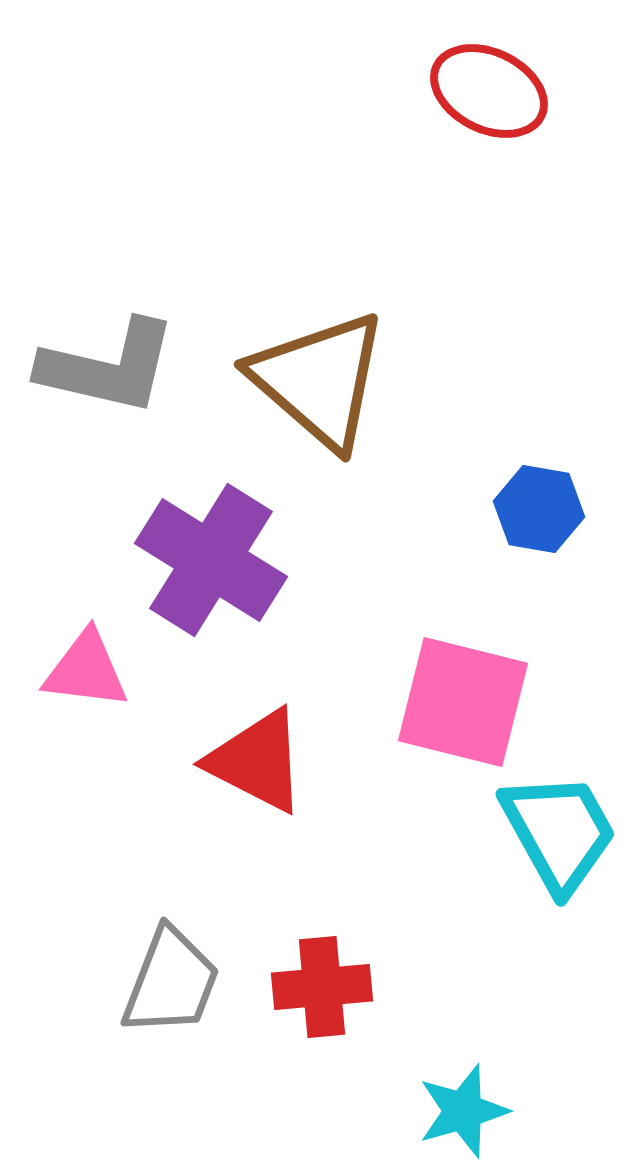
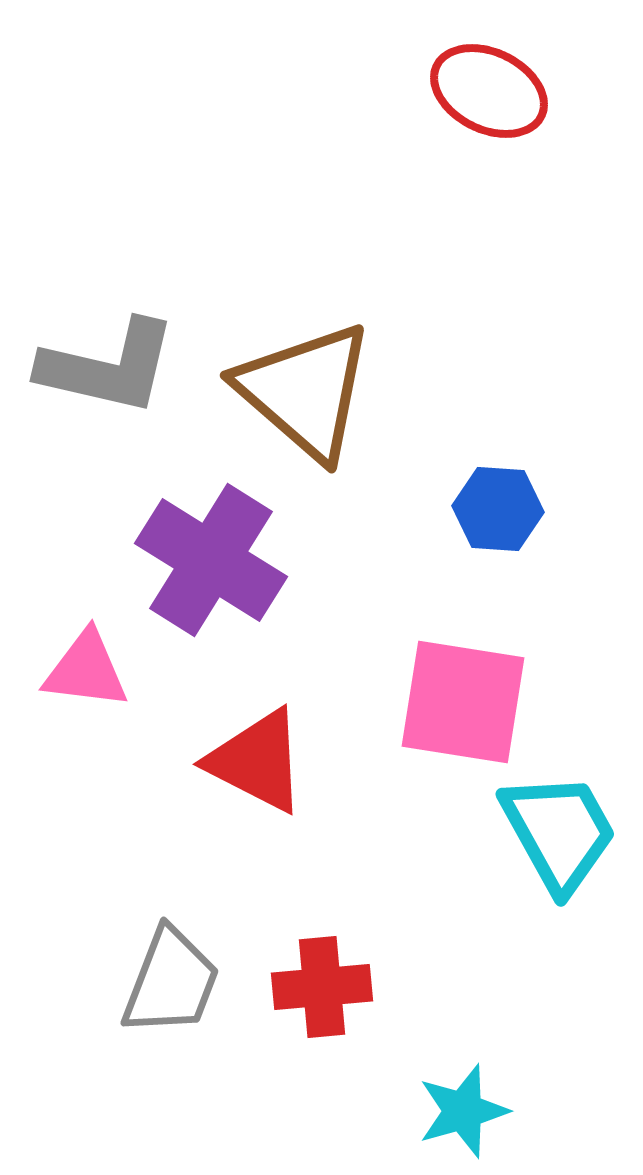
brown triangle: moved 14 px left, 11 px down
blue hexagon: moved 41 px left; rotated 6 degrees counterclockwise
pink square: rotated 5 degrees counterclockwise
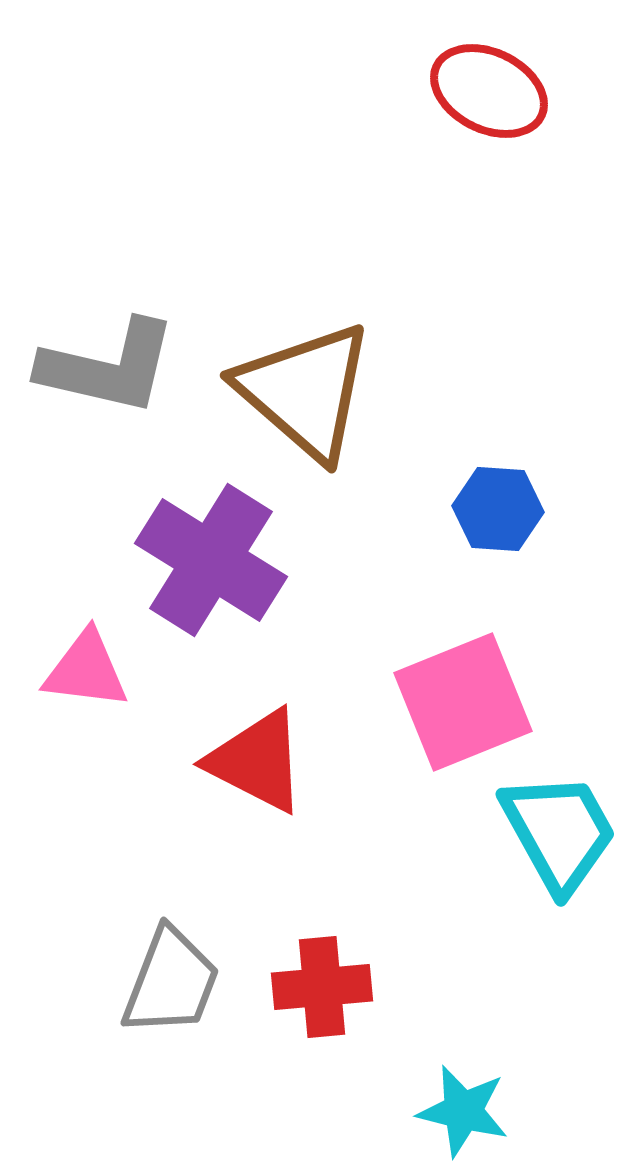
pink square: rotated 31 degrees counterclockwise
cyan star: rotated 30 degrees clockwise
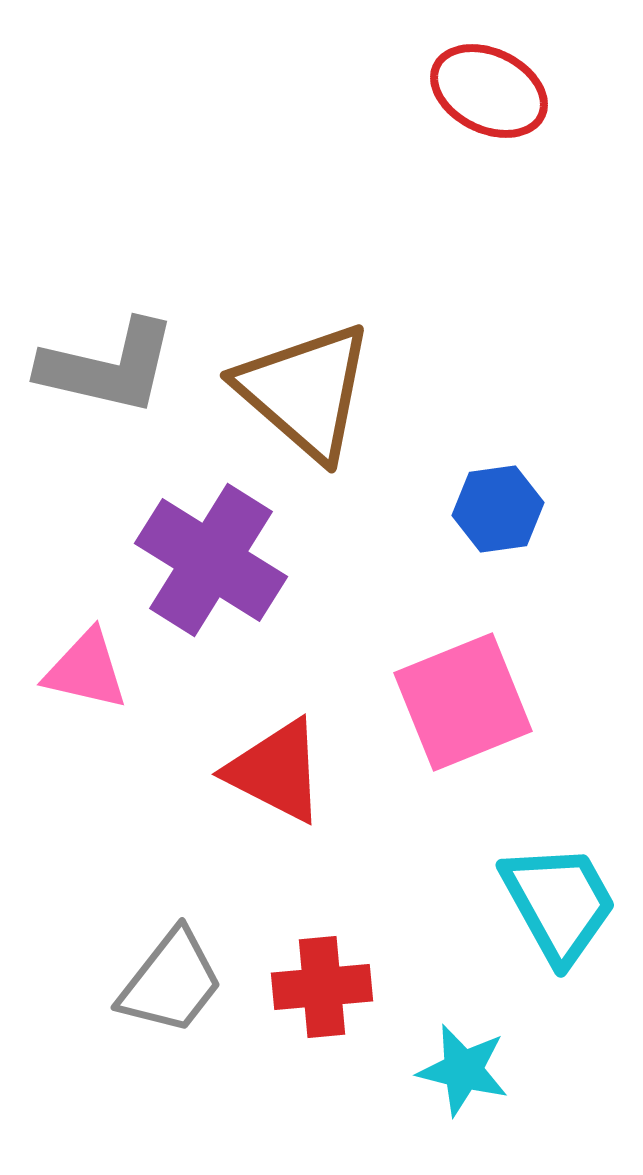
blue hexagon: rotated 12 degrees counterclockwise
pink triangle: rotated 6 degrees clockwise
red triangle: moved 19 px right, 10 px down
cyan trapezoid: moved 71 px down
gray trapezoid: rotated 17 degrees clockwise
cyan star: moved 41 px up
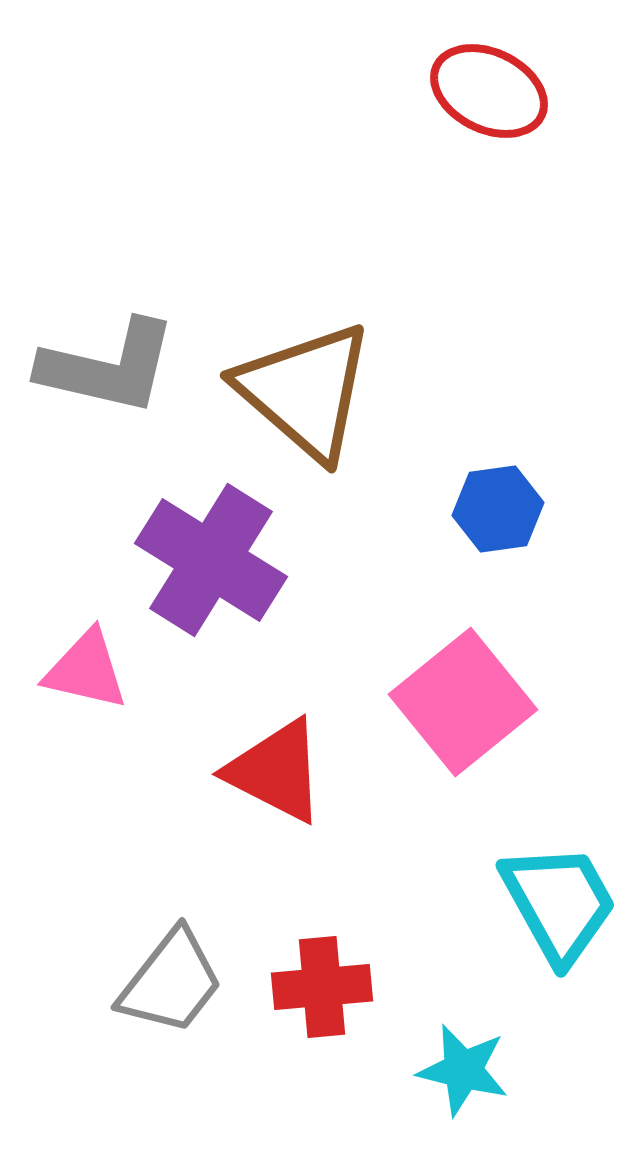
pink square: rotated 17 degrees counterclockwise
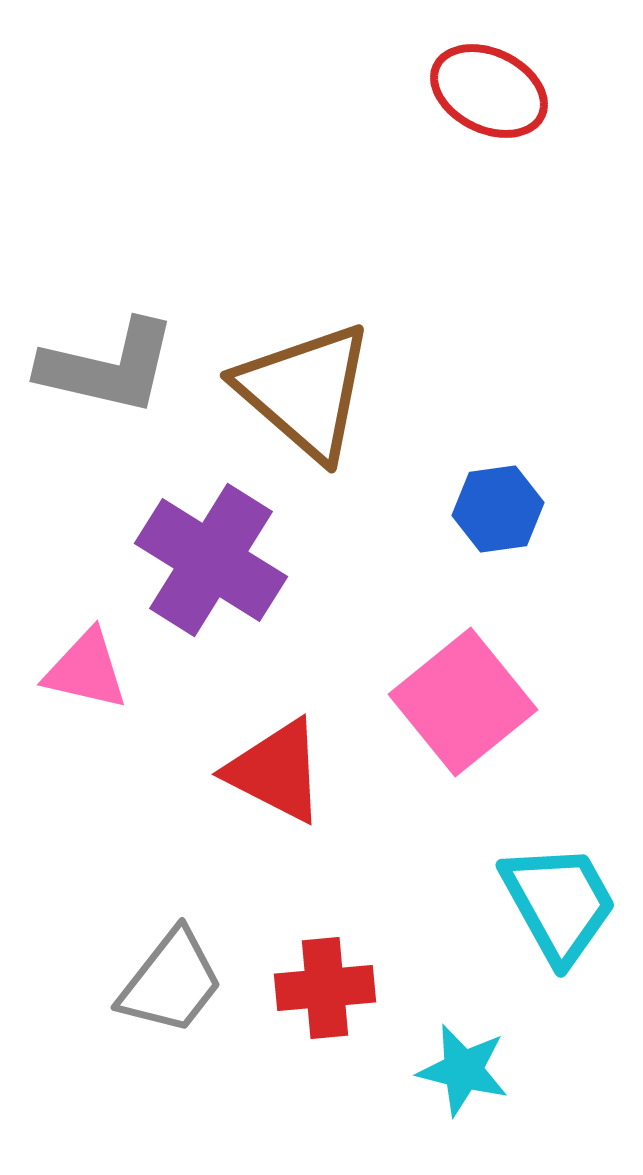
red cross: moved 3 px right, 1 px down
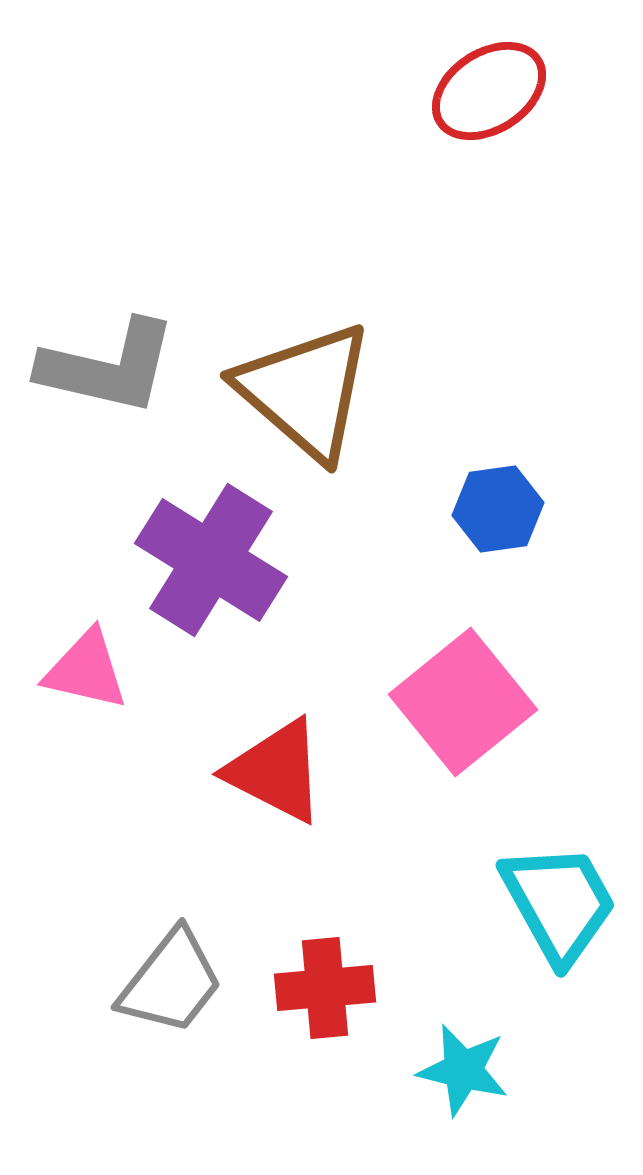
red ellipse: rotated 59 degrees counterclockwise
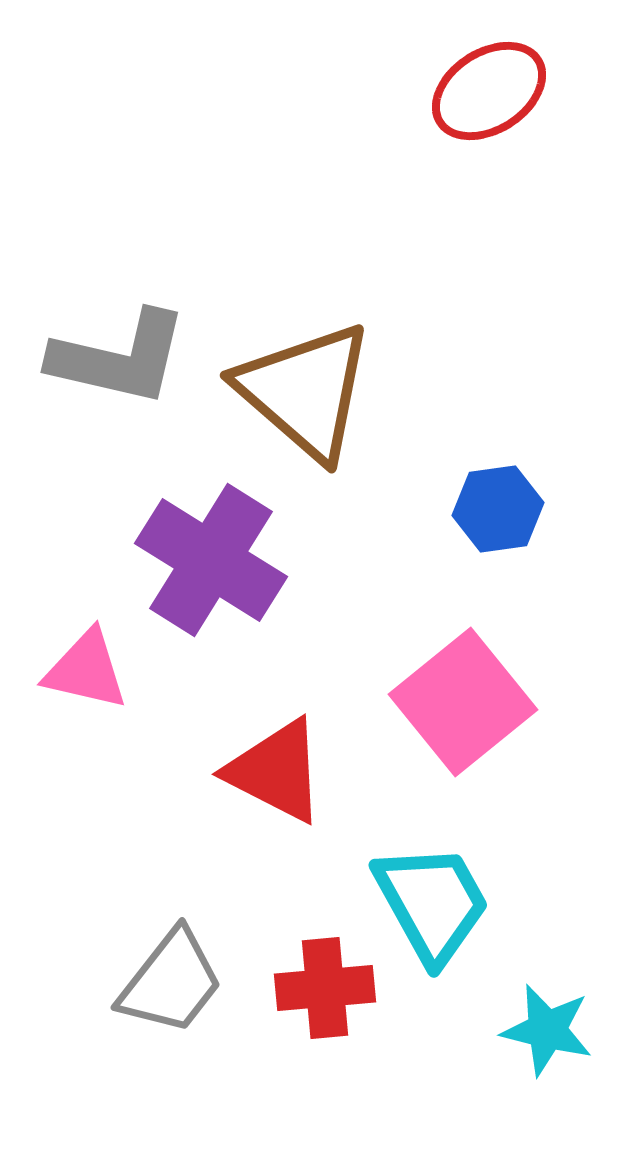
gray L-shape: moved 11 px right, 9 px up
cyan trapezoid: moved 127 px left
cyan star: moved 84 px right, 40 px up
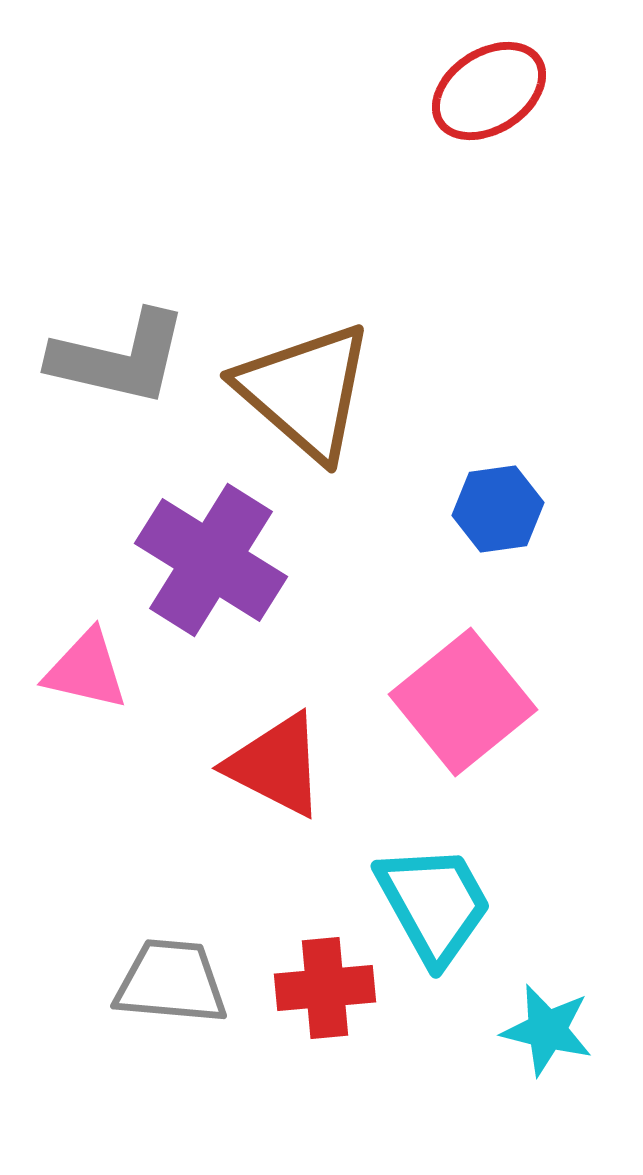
red triangle: moved 6 px up
cyan trapezoid: moved 2 px right, 1 px down
gray trapezoid: rotated 123 degrees counterclockwise
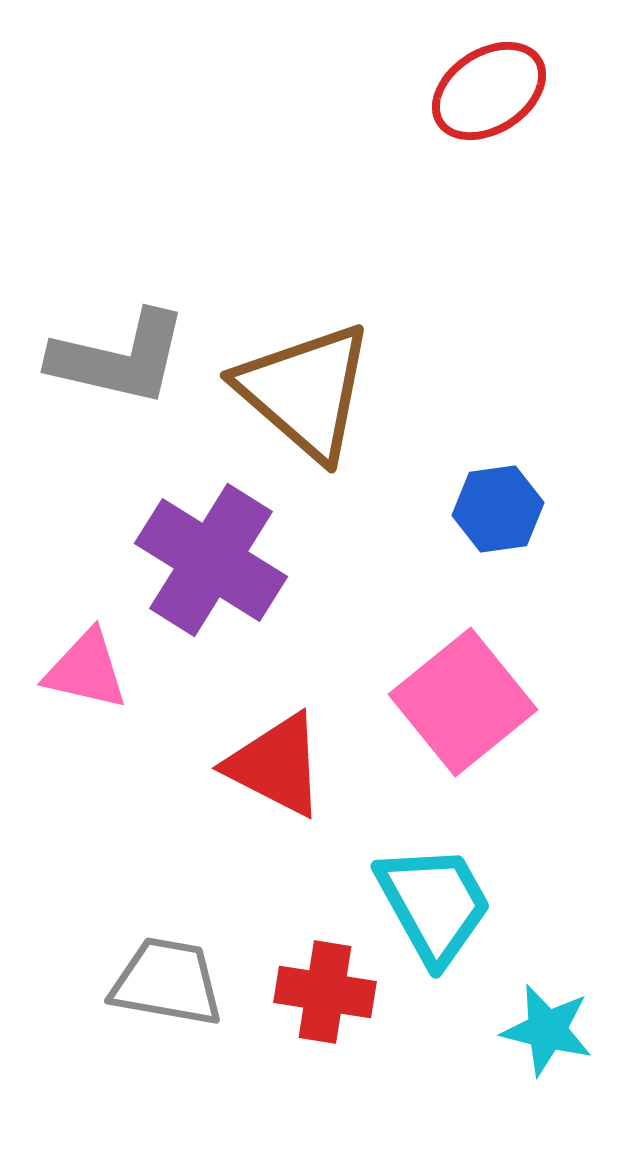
gray trapezoid: moved 4 px left; rotated 5 degrees clockwise
red cross: moved 4 px down; rotated 14 degrees clockwise
